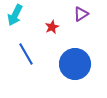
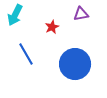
purple triangle: rotated 21 degrees clockwise
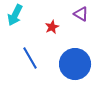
purple triangle: rotated 42 degrees clockwise
blue line: moved 4 px right, 4 px down
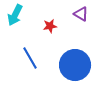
red star: moved 2 px left, 1 px up; rotated 16 degrees clockwise
blue circle: moved 1 px down
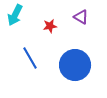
purple triangle: moved 3 px down
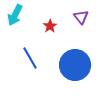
purple triangle: rotated 21 degrees clockwise
red star: rotated 24 degrees counterclockwise
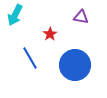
purple triangle: rotated 42 degrees counterclockwise
red star: moved 8 px down
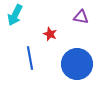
red star: rotated 16 degrees counterclockwise
blue line: rotated 20 degrees clockwise
blue circle: moved 2 px right, 1 px up
